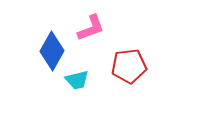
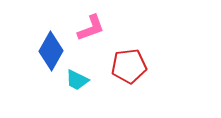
blue diamond: moved 1 px left
cyan trapezoid: rotated 40 degrees clockwise
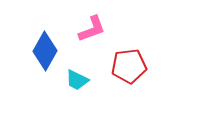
pink L-shape: moved 1 px right, 1 px down
blue diamond: moved 6 px left
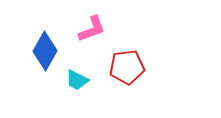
red pentagon: moved 2 px left, 1 px down
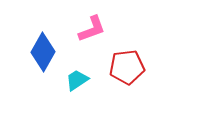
blue diamond: moved 2 px left, 1 px down
cyan trapezoid: rotated 120 degrees clockwise
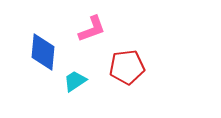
blue diamond: rotated 24 degrees counterclockwise
cyan trapezoid: moved 2 px left, 1 px down
